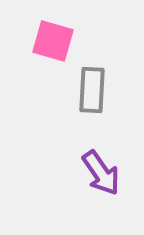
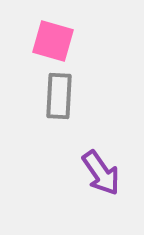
gray rectangle: moved 33 px left, 6 px down
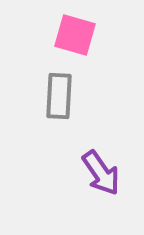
pink square: moved 22 px right, 6 px up
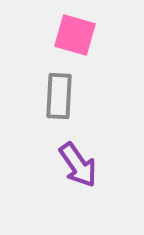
purple arrow: moved 23 px left, 8 px up
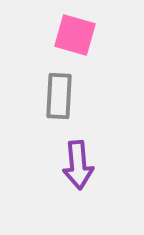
purple arrow: rotated 30 degrees clockwise
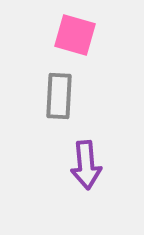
purple arrow: moved 8 px right
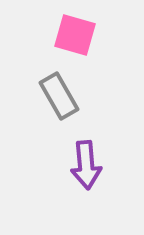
gray rectangle: rotated 33 degrees counterclockwise
